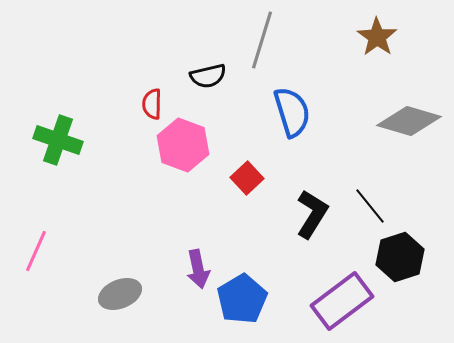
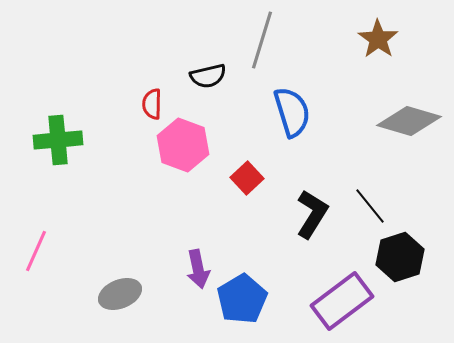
brown star: moved 1 px right, 2 px down
green cross: rotated 24 degrees counterclockwise
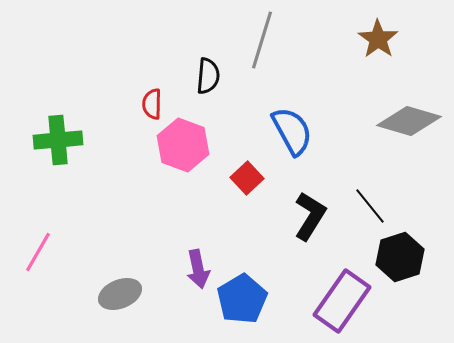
black semicircle: rotated 72 degrees counterclockwise
blue semicircle: moved 19 px down; rotated 12 degrees counterclockwise
black L-shape: moved 2 px left, 2 px down
pink line: moved 2 px right, 1 px down; rotated 6 degrees clockwise
purple rectangle: rotated 18 degrees counterclockwise
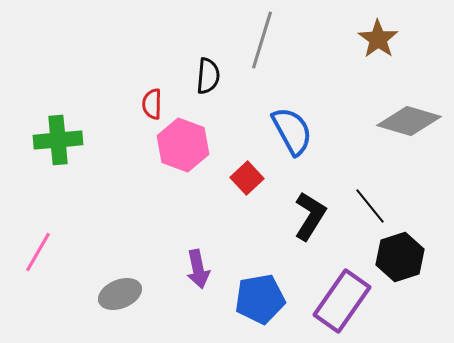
blue pentagon: moved 18 px right; rotated 21 degrees clockwise
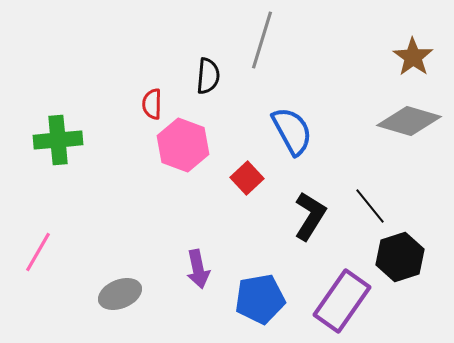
brown star: moved 35 px right, 18 px down
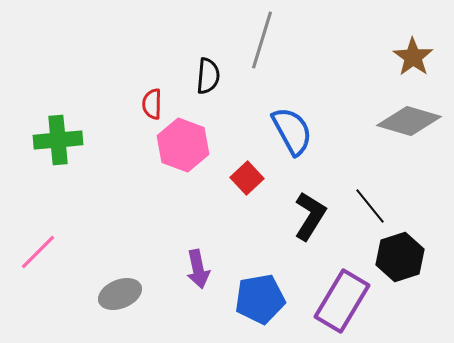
pink line: rotated 15 degrees clockwise
purple rectangle: rotated 4 degrees counterclockwise
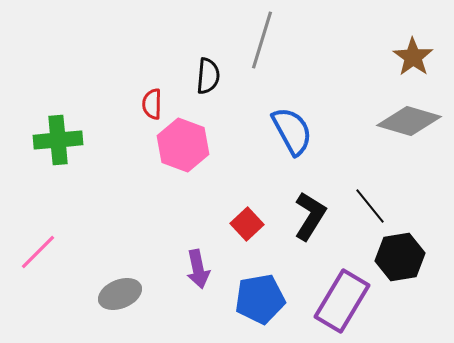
red square: moved 46 px down
black hexagon: rotated 9 degrees clockwise
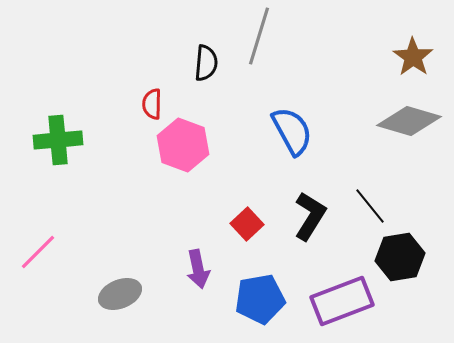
gray line: moved 3 px left, 4 px up
black semicircle: moved 2 px left, 13 px up
purple rectangle: rotated 38 degrees clockwise
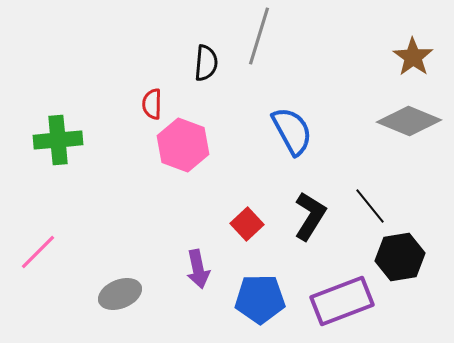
gray diamond: rotated 6 degrees clockwise
blue pentagon: rotated 9 degrees clockwise
